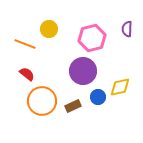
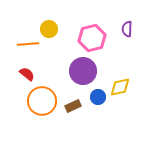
orange line: moved 3 px right; rotated 25 degrees counterclockwise
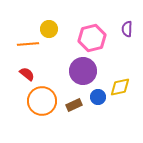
brown rectangle: moved 1 px right, 1 px up
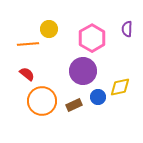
pink hexagon: rotated 16 degrees counterclockwise
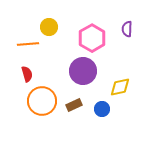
yellow circle: moved 2 px up
red semicircle: rotated 35 degrees clockwise
blue circle: moved 4 px right, 12 px down
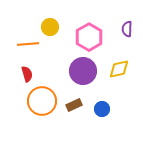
yellow circle: moved 1 px right
pink hexagon: moved 3 px left, 1 px up
yellow diamond: moved 1 px left, 18 px up
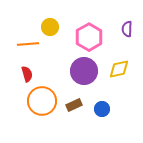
purple circle: moved 1 px right
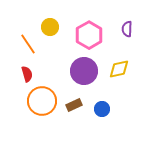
pink hexagon: moved 2 px up
orange line: rotated 60 degrees clockwise
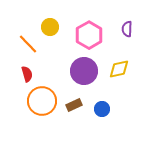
orange line: rotated 10 degrees counterclockwise
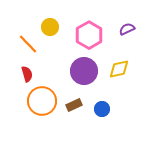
purple semicircle: rotated 63 degrees clockwise
